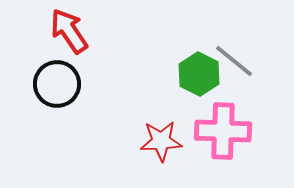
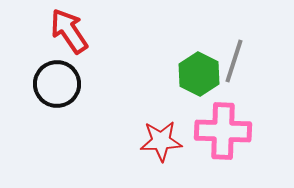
gray line: rotated 69 degrees clockwise
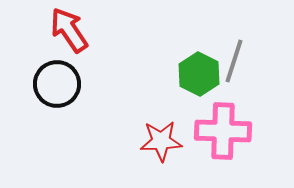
red arrow: moved 1 px up
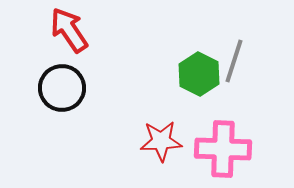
black circle: moved 5 px right, 4 px down
pink cross: moved 18 px down
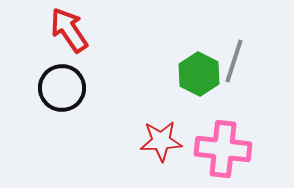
pink cross: rotated 4 degrees clockwise
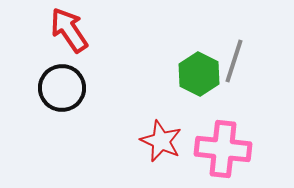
red star: rotated 27 degrees clockwise
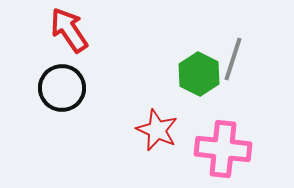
gray line: moved 1 px left, 2 px up
red star: moved 4 px left, 11 px up
